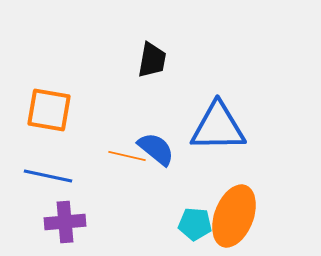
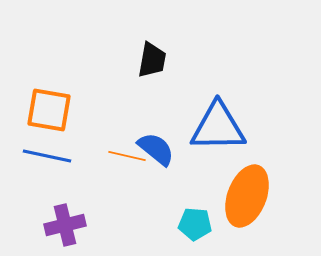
blue line: moved 1 px left, 20 px up
orange ellipse: moved 13 px right, 20 px up
purple cross: moved 3 px down; rotated 9 degrees counterclockwise
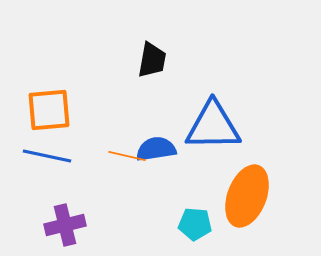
orange square: rotated 15 degrees counterclockwise
blue triangle: moved 5 px left, 1 px up
blue semicircle: rotated 48 degrees counterclockwise
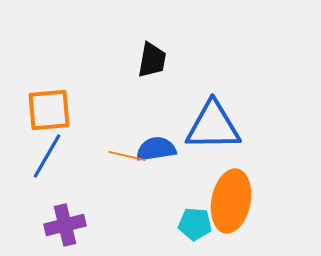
blue line: rotated 72 degrees counterclockwise
orange ellipse: moved 16 px left, 5 px down; rotated 10 degrees counterclockwise
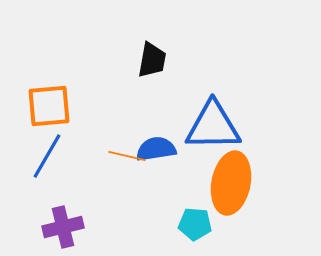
orange square: moved 4 px up
orange ellipse: moved 18 px up
purple cross: moved 2 px left, 2 px down
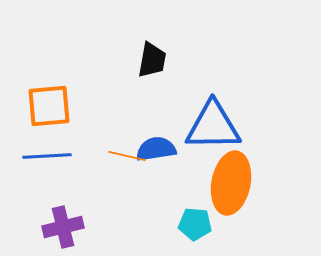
blue line: rotated 57 degrees clockwise
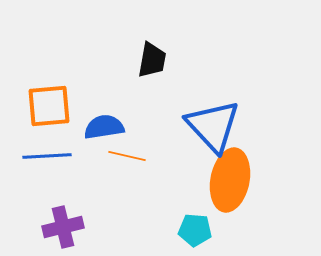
blue triangle: rotated 48 degrees clockwise
blue semicircle: moved 52 px left, 22 px up
orange ellipse: moved 1 px left, 3 px up
cyan pentagon: moved 6 px down
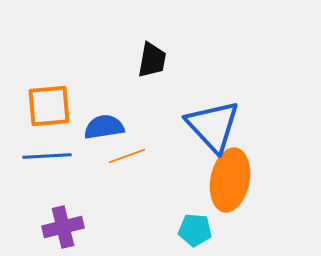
orange line: rotated 33 degrees counterclockwise
